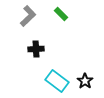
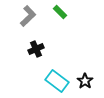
green rectangle: moved 1 px left, 2 px up
black cross: rotated 21 degrees counterclockwise
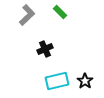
gray L-shape: moved 1 px left, 1 px up
black cross: moved 9 px right
cyan rectangle: rotated 50 degrees counterclockwise
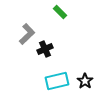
gray L-shape: moved 19 px down
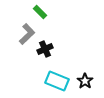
green rectangle: moved 20 px left
cyan rectangle: rotated 35 degrees clockwise
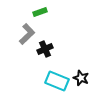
green rectangle: rotated 64 degrees counterclockwise
black star: moved 4 px left, 3 px up; rotated 14 degrees counterclockwise
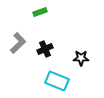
gray L-shape: moved 9 px left, 9 px down
black star: moved 20 px up; rotated 21 degrees counterclockwise
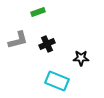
green rectangle: moved 2 px left
gray L-shape: moved 3 px up; rotated 30 degrees clockwise
black cross: moved 2 px right, 5 px up
